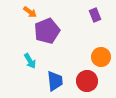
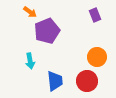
orange circle: moved 4 px left
cyan arrow: rotated 21 degrees clockwise
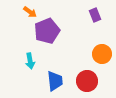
orange circle: moved 5 px right, 3 px up
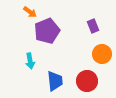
purple rectangle: moved 2 px left, 11 px down
